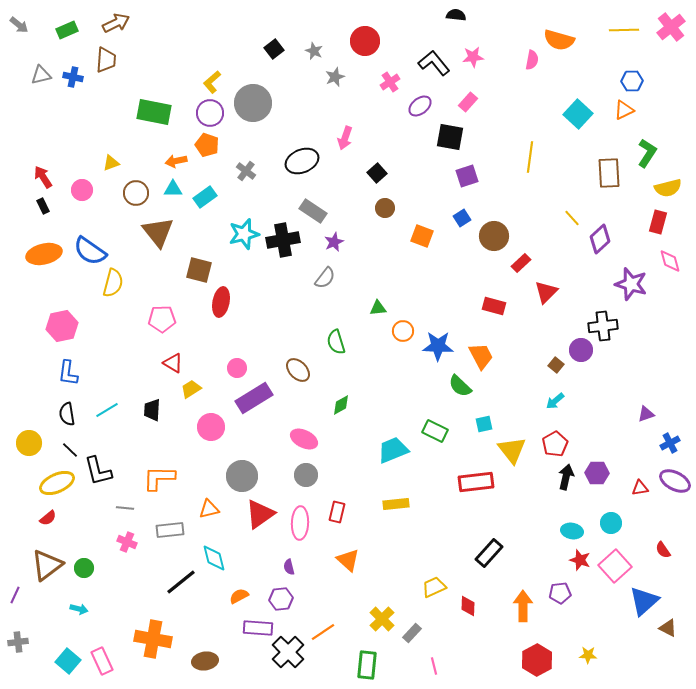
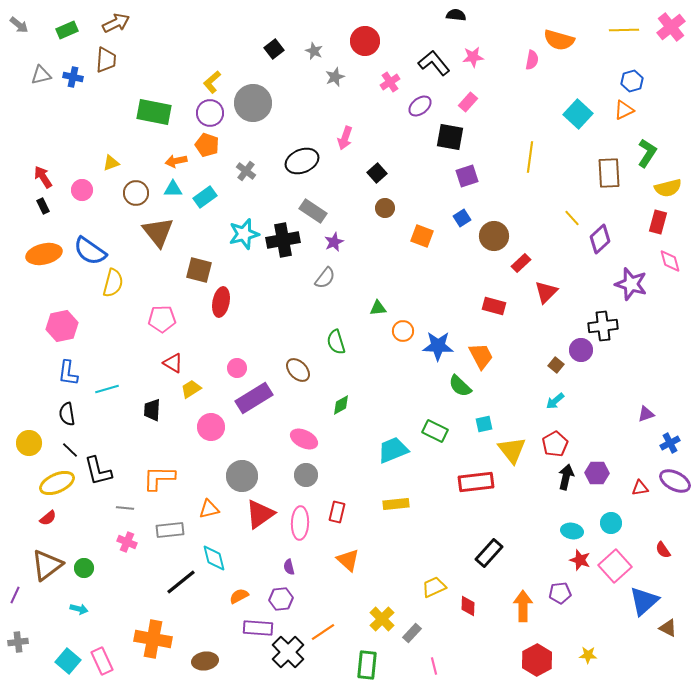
blue hexagon at (632, 81): rotated 15 degrees counterclockwise
cyan line at (107, 410): moved 21 px up; rotated 15 degrees clockwise
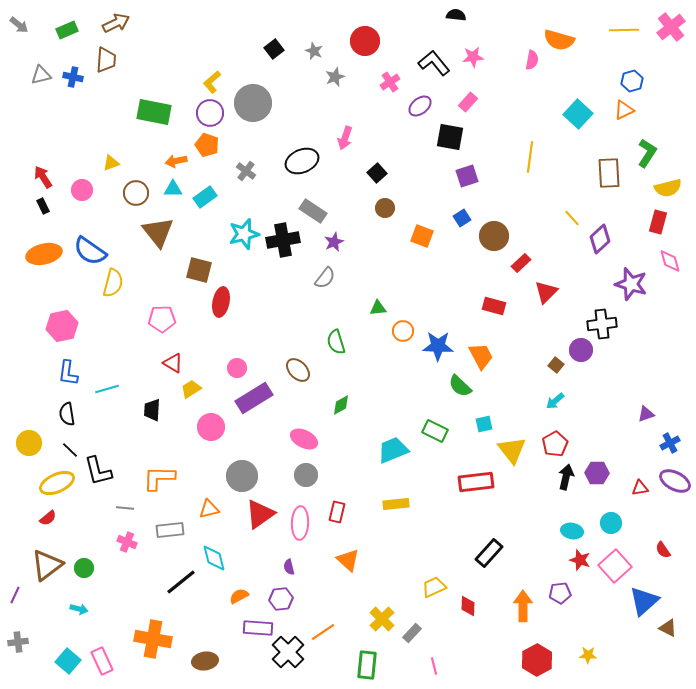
black cross at (603, 326): moved 1 px left, 2 px up
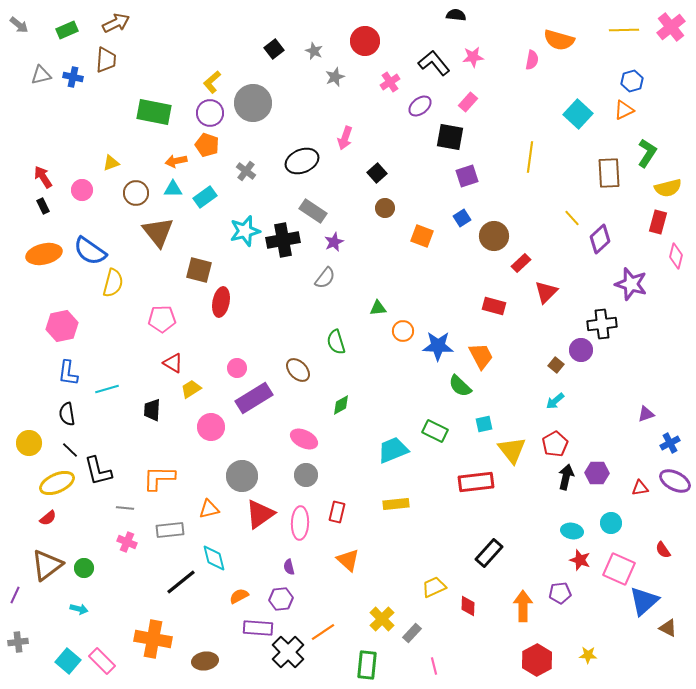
cyan star at (244, 234): moved 1 px right, 3 px up
pink diamond at (670, 261): moved 6 px right, 5 px up; rotated 30 degrees clockwise
pink square at (615, 566): moved 4 px right, 3 px down; rotated 24 degrees counterclockwise
pink rectangle at (102, 661): rotated 20 degrees counterclockwise
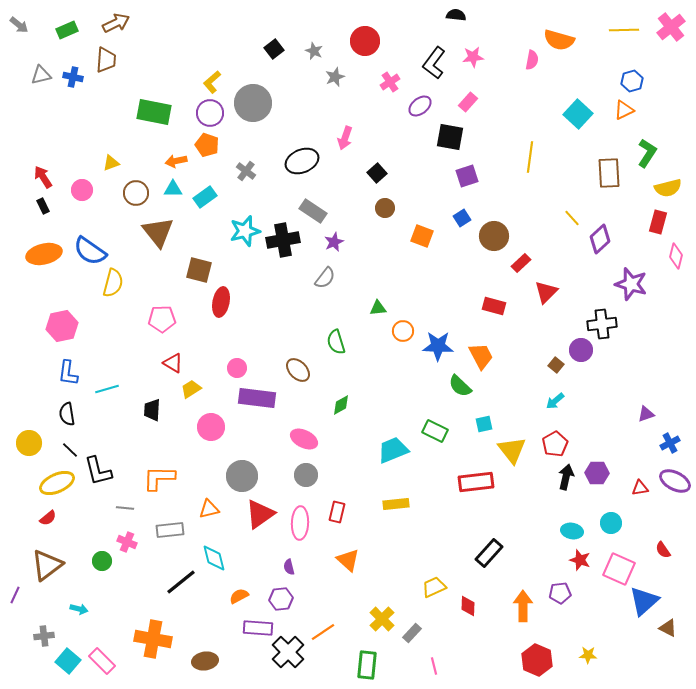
black L-shape at (434, 63): rotated 104 degrees counterclockwise
purple rectangle at (254, 398): moved 3 px right; rotated 39 degrees clockwise
green circle at (84, 568): moved 18 px right, 7 px up
gray cross at (18, 642): moved 26 px right, 6 px up
red hexagon at (537, 660): rotated 8 degrees counterclockwise
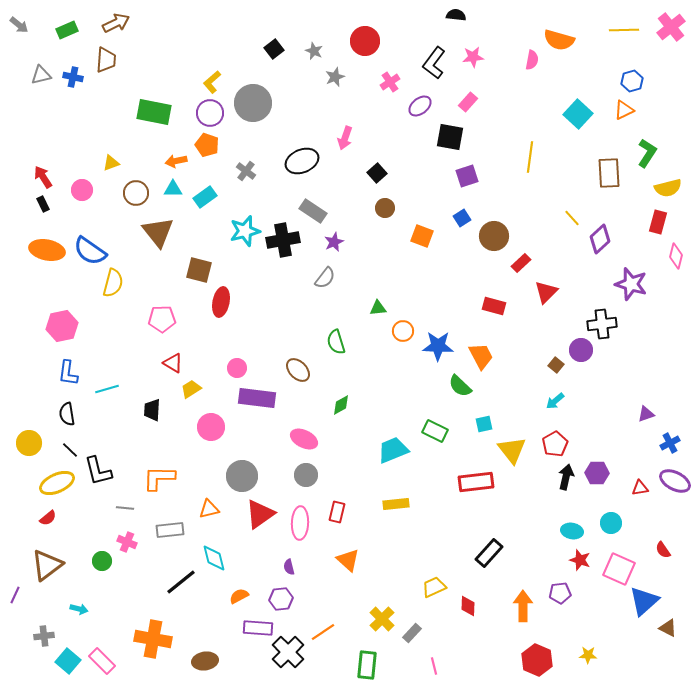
black rectangle at (43, 206): moved 2 px up
orange ellipse at (44, 254): moved 3 px right, 4 px up; rotated 24 degrees clockwise
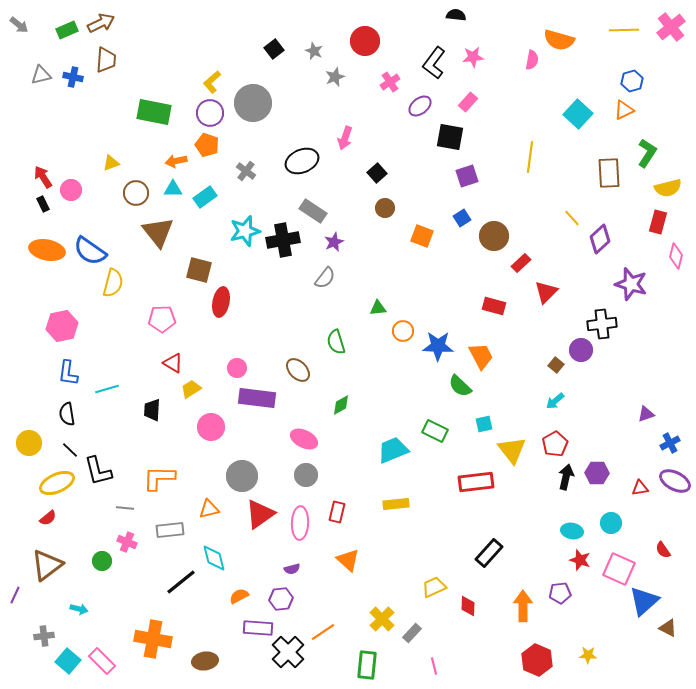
brown arrow at (116, 23): moved 15 px left
pink circle at (82, 190): moved 11 px left
purple semicircle at (289, 567): moved 3 px right, 2 px down; rotated 91 degrees counterclockwise
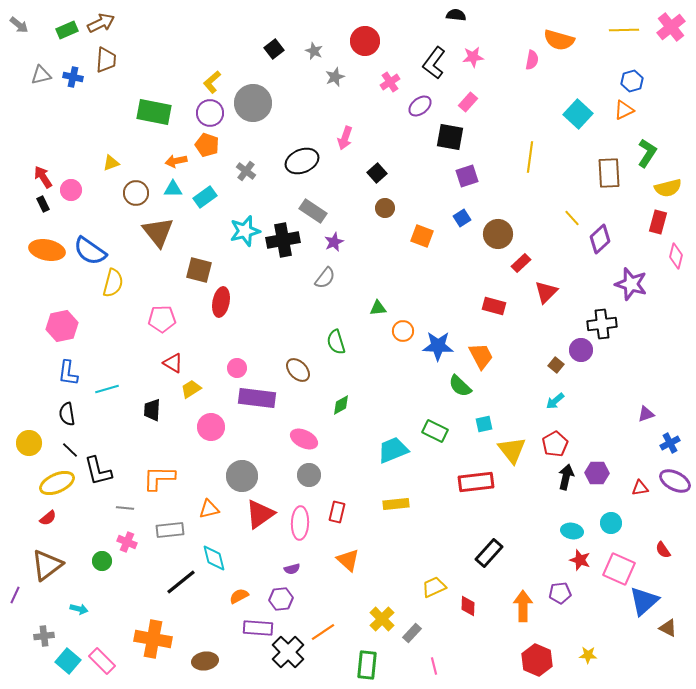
brown circle at (494, 236): moved 4 px right, 2 px up
gray circle at (306, 475): moved 3 px right
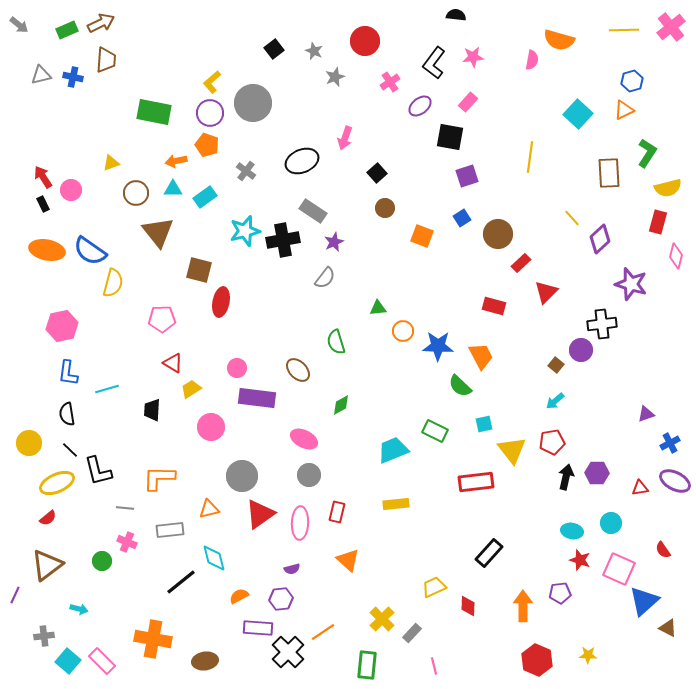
red pentagon at (555, 444): moved 3 px left, 2 px up; rotated 20 degrees clockwise
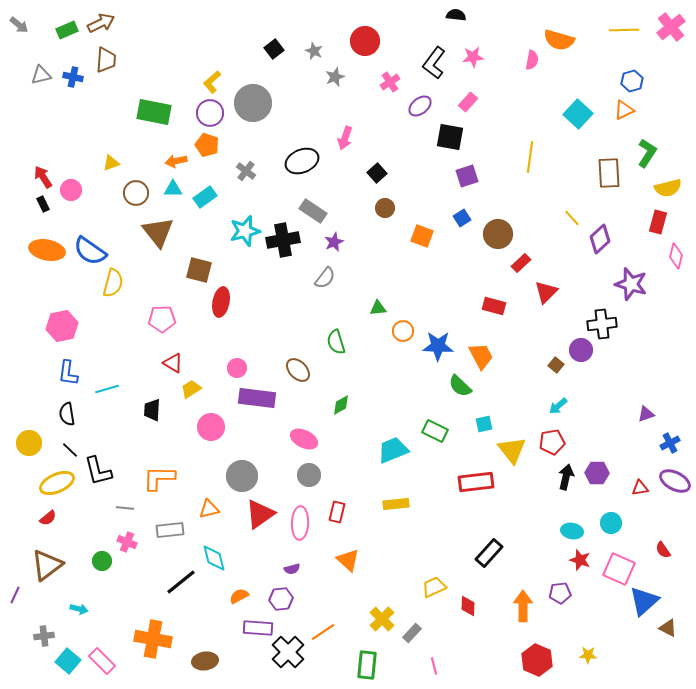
cyan arrow at (555, 401): moved 3 px right, 5 px down
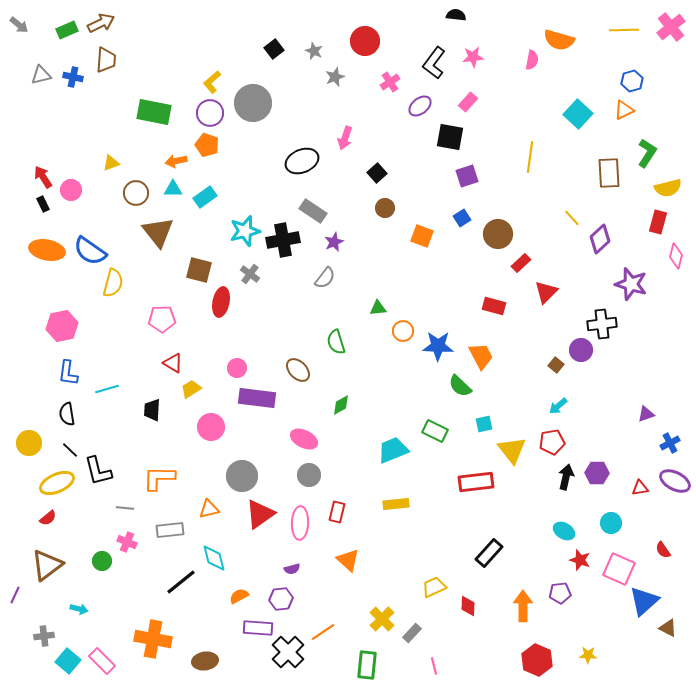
gray cross at (246, 171): moved 4 px right, 103 px down
cyan ellipse at (572, 531): moved 8 px left; rotated 20 degrees clockwise
